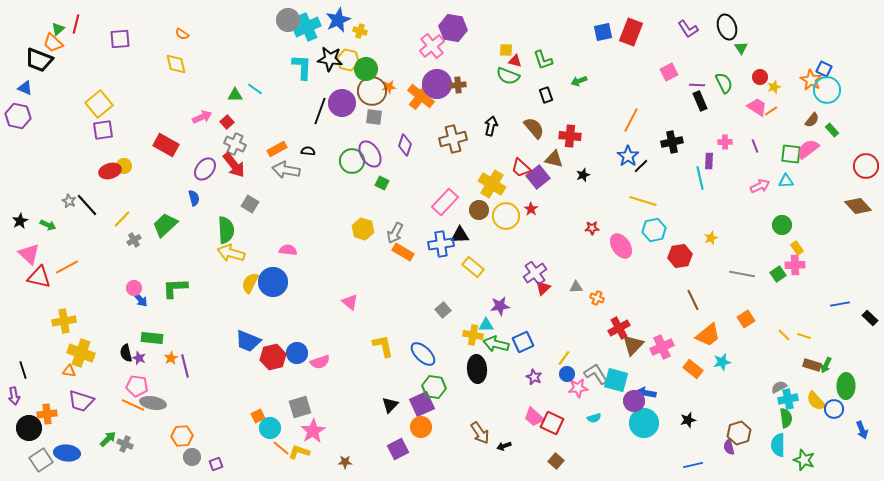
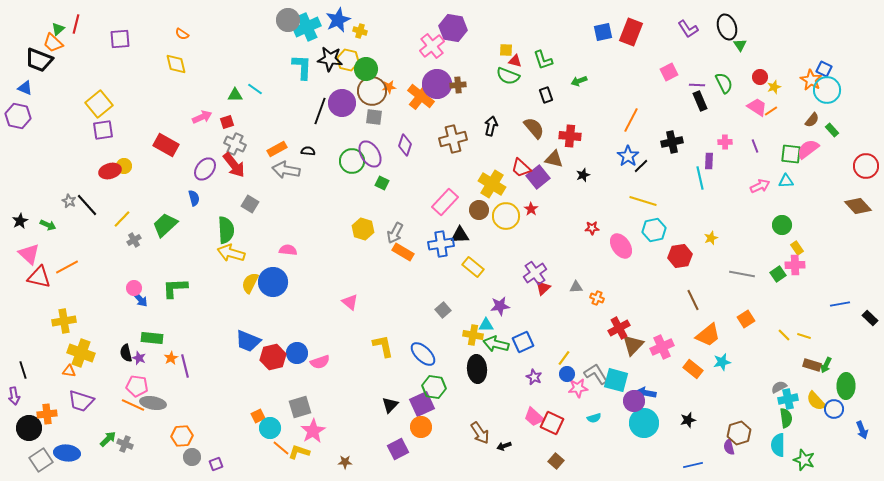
green triangle at (741, 48): moved 1 px left, 3 px up
red square at (227, 122): rotated 24 degrees clockwise
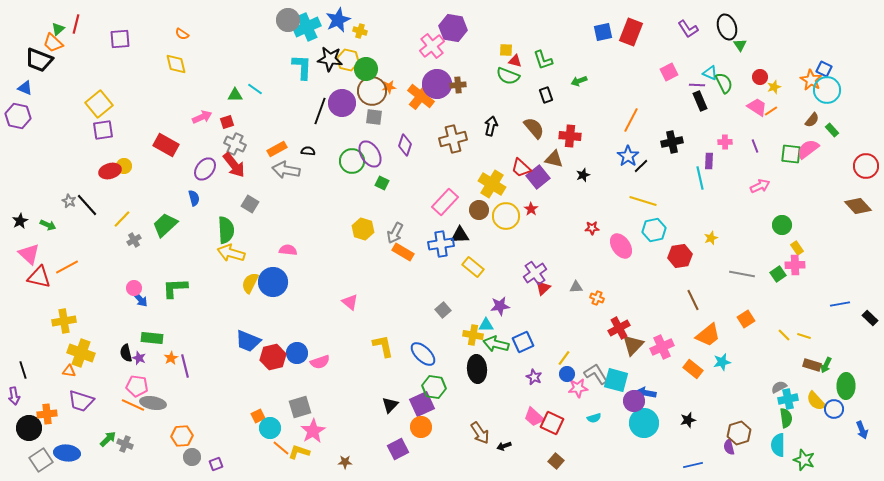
cyan triangle at (786, 181): moved 76 px left, 108 px up; rotated 28 degrees clockwise
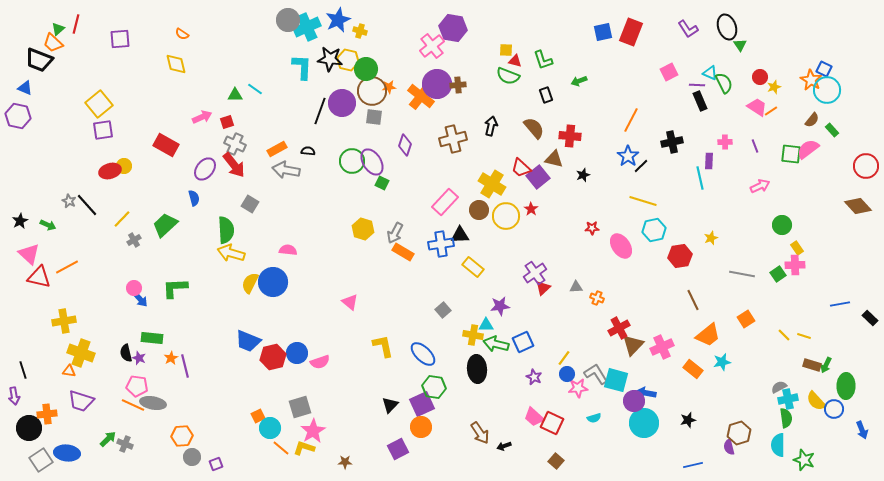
purple ellipse at (370, 154): moved 2 px right, 8 px down
yellow L-shape at (299, 452): moved 5 px right, 4 px up
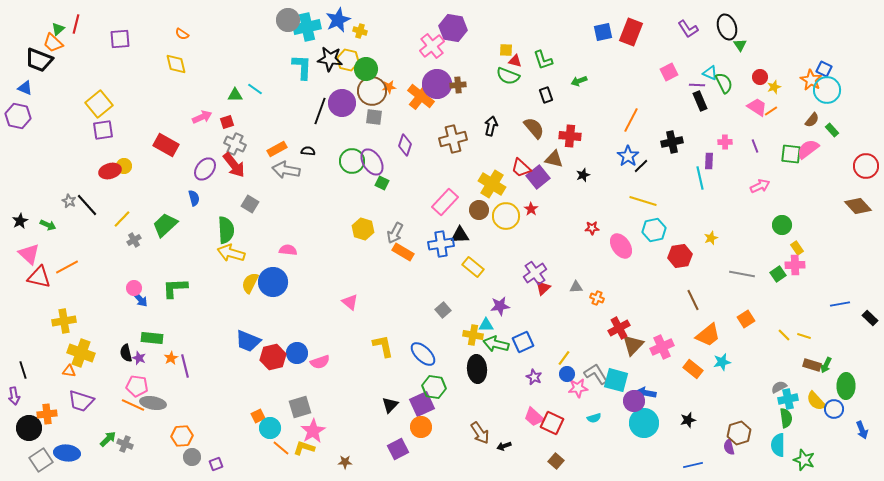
cyan cross at (307, 27): rotated 12 degrees clockwise
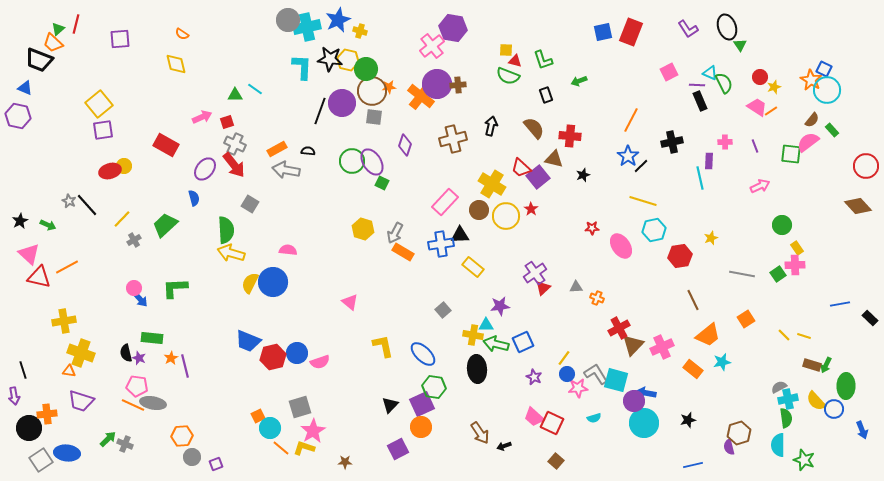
pink semicircle at (808, 149): moved 7 px up
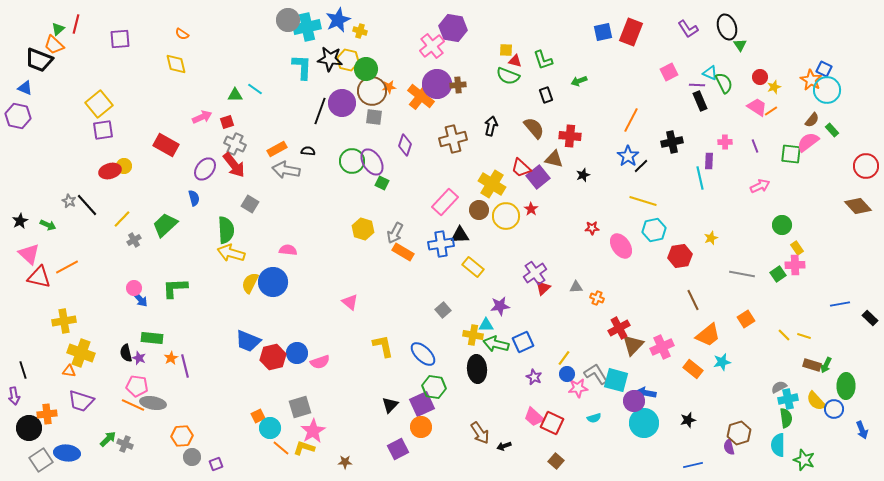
orange trapezoid at (53, 43): moved 1 px right, 2 px down
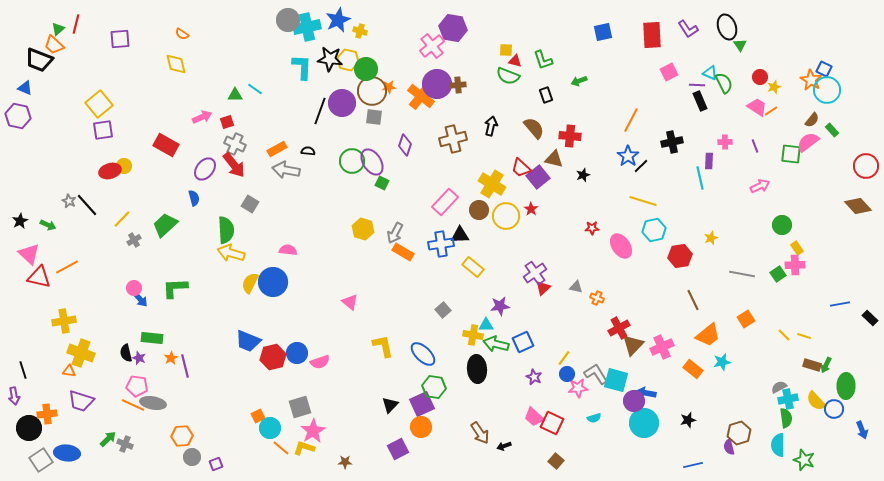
red rectangle at (631, 32): moved 21 px right, 3 px down; rotated 24 degrees counterclockwise
gray triangle at (576, 287): rotated 16 degrees clockwise
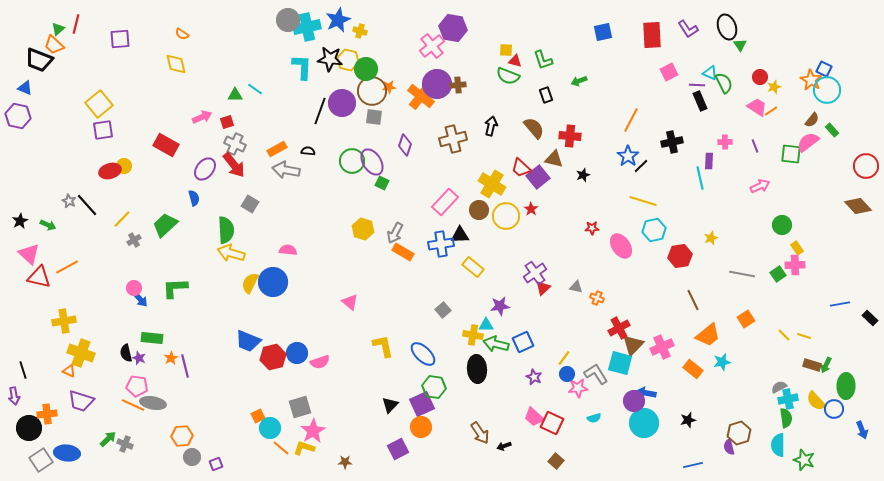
orange triangle at (69, 371): rotated 16 degrees clockwise
cyan square at (616, 380): moved 4 px right, 17 px up
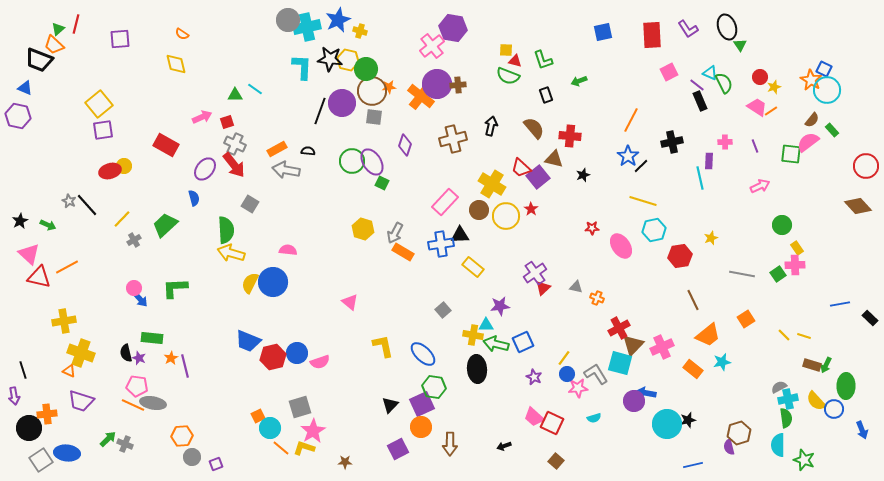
purple line at (697, 85): rotated 35 degrees clockwise
cyan circle at (644, 423): moved 23 px right, 1 px down
brown arrow at (480, 433): moved 30 px left, 11 px down; rotated 35 degrees clockwise
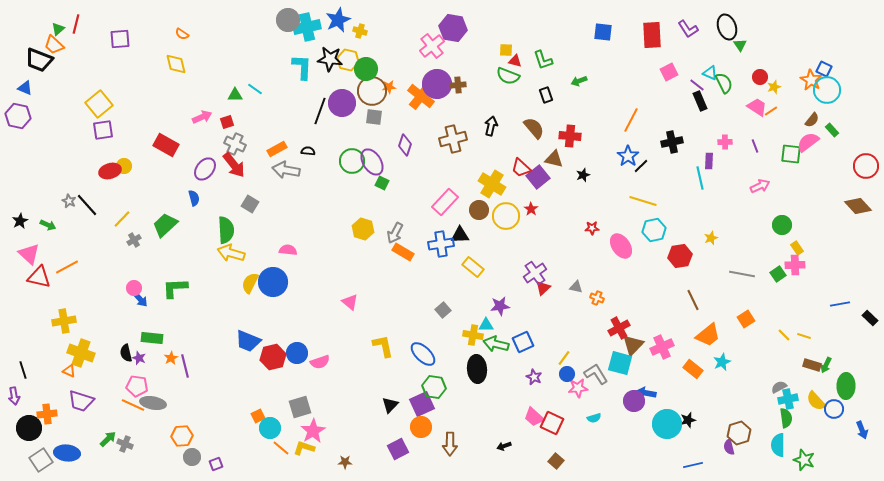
blue square at (603, 32): rotated 18 degrees clockwise
cyan star at (722, 362): rotated 12 degrees counterclockwise
